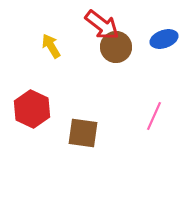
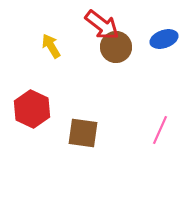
pink line: moved 6 px right, 14 px down
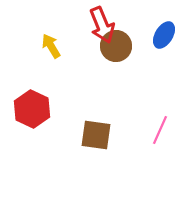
red arrow: rotated 30 degrees clockwise
blue ellipse: moved 4 px up; rotated 40 degrees counterclockwise
brown circle: moved 1 px up
brown square: moved 13 px right, 2 px down
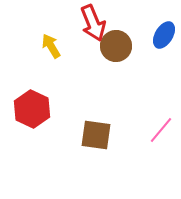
red arrow: moved 9 px left, 2 px up
pink line: moved 1 px right; rotated 16 degrees clockwise
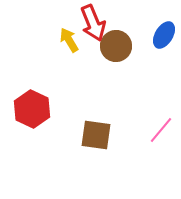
yellow arrow: moved 18 px right, 6 px up
